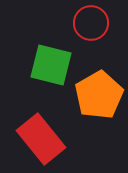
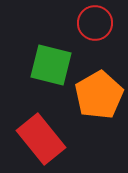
red circle: moved 4 px right
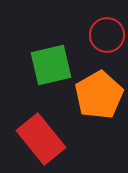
red circle: moved 12 px right, 12 px down
green square: rotated 27 degrees counterclockwise
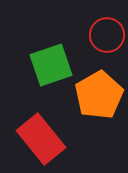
green square: rotated 6 degrees counterclockwise
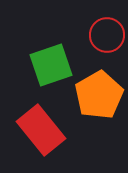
red rectangle: moved 9 px up
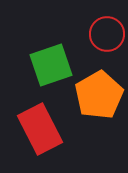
red circle: moved 1 px up
red rectangle: moved 1 px left, 1 px up; rotated 12 degrees clockwise
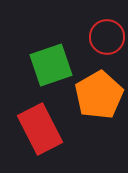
red circle: moved 3 px down
